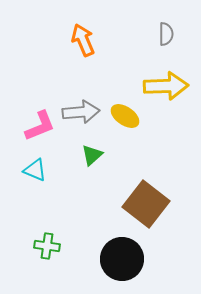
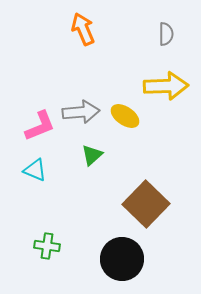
orange arrow: moved 11 px up
brown square: rotated 6 degrees clockwise
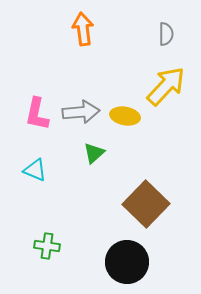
orange arrow: rotated 16 degrees clockwise
yellow arrow: rotated 45 degrees counterclockwise
yellow ellipse: rotated 24 degrees counterclockwise
pink L-shape: moved 3 px left, 12 px up; rotated 124 degrees clockwise
green triangle: moved 2 px right, 2 px up
black circle: moved 5 px right, 3 px down
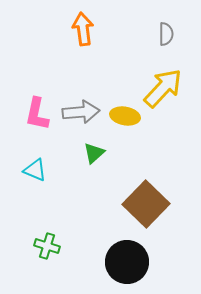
yellow arrow: moved 3 px left, 2 px down
green cross: rotated 10 degrees clockwise
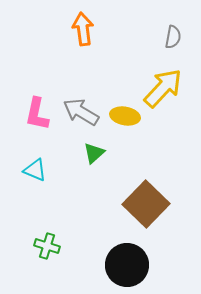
gray semicircle: moved 7 px right, 3 px down; rotated 10 degrees clockwise
gray arrow: rotated 144 degrees counterclockwise
black circle: moved 3 px down
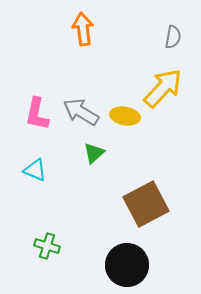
brown square: rotated 18 degrees clockwise
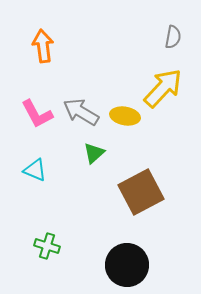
orange arrow: moved 40 px left, 17 px down
pink L-shape: rotated 40 degrees counterclockwise
brown square: moved 5 px left, 12 px up
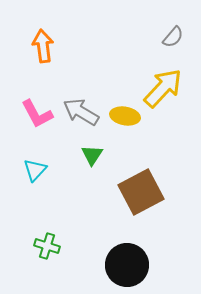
gray semicircle: rotated 30 degrees clockwise
green triangle: moved 2 px left, 2 px down; rotated 15 degrees counterclockwise
cyan triangle: rotated 50 degrees clockwise
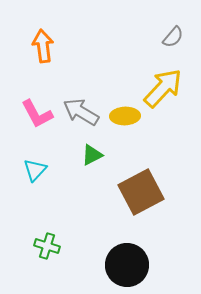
yellow ellipse: rotated 12 degrees counterclockwise
green triangle: rotated 30 degrees clockwise
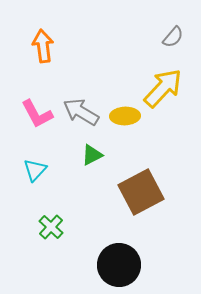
green cross: moved 4 px right, 19 px up; rotated 25 degrees clockwise
black circle: moved 8 px left
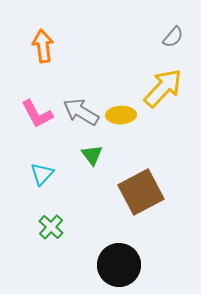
yellow ellipse: moved 4 px left, 1 px up
green triangle: rotated 40 degrees counterclockwise
cyan triangle: moved 7 px right, 4 px down
